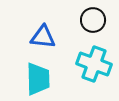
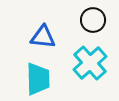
cyan cross: moved 4 px left, 1 px up; rotated 28 degrees clockwise
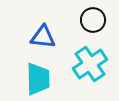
cyan cross: moved 1 px down; rotated 8 degrees clockwise
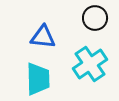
black circle: moved 2 px right, 2 px up
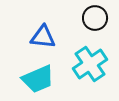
cyan trapezoid: rotated 68 degrees clockwise
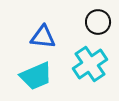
black circle: moved 3 px right, 4 px down
cyan trapezoid: moved 2 px left, 3 px up
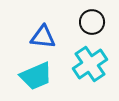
black circle: moved 6 px left
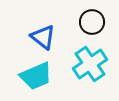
blue triangle: rotated 32 degrees clockwise
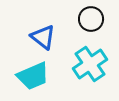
black circle: moved 1 px left, 3 px up
cyan trapezoid: moved 3 px left
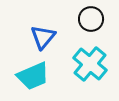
blue triangle: rotated 32 degrees clockwise
cyan cross: rotated 16 degrees counterclockwise
